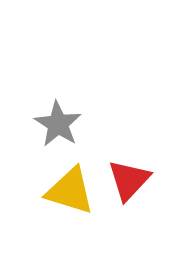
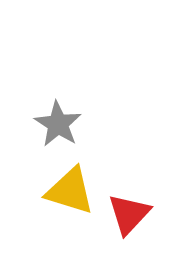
red triangle: moved 34 px down
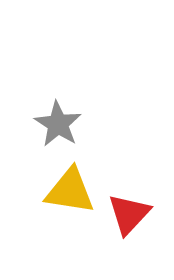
yellow triangle: rotated 8 degrees counterclockwise
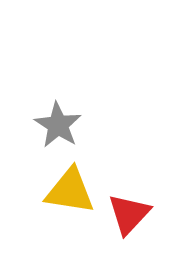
gray star: moved 1 px down
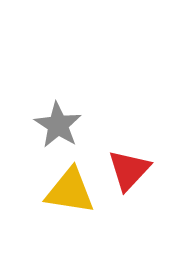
red triangle: moved 44 px up
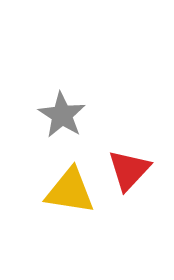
gray star: moved 4 px right, 10 px up
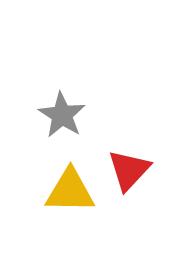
yellow triangle: rotated 8 degrees counterclockwise
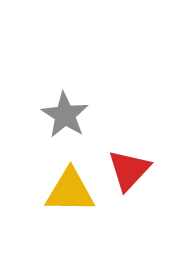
gray star: moved 3 px right
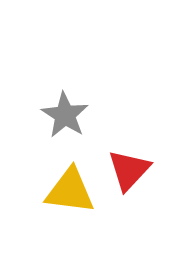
yellow triangle: rotated 6 degrees clockwise
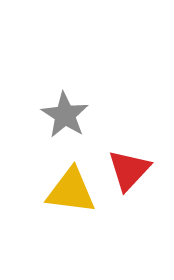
yellow triangle: moved 1 px right
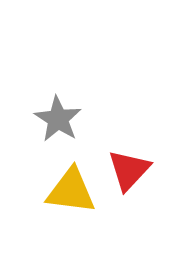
gray star: moved 7 px left, 4 px down
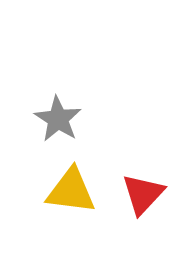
red triangle: moved 14 px right, 24 px down
